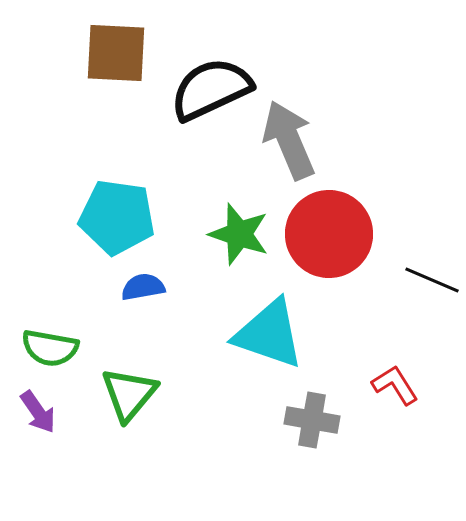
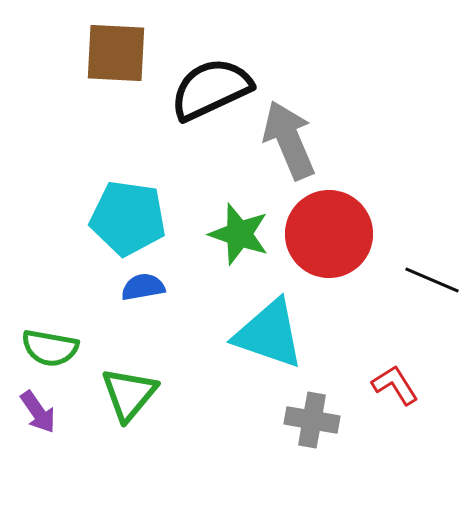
cyan pentagon: moved 11 px right, 1 px down
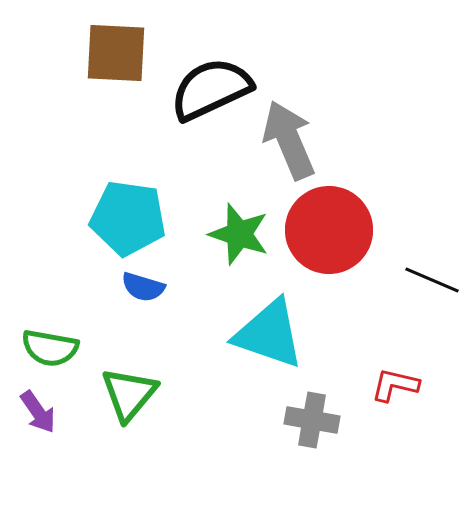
red circle: moved 4 px up
blue semicircle: rotated 153 degrees counterclockwise
red L-shape: rotated 45 degrees counterclockwise
